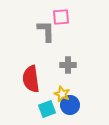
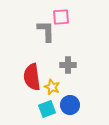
red semicircle: moved 1 px right, 2 px up
yellow star: moved 10 px left, 7 px up
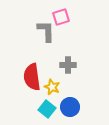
pink square: rotated 12 degrees counterclockwise
blue circle: moved 2 px down
cyan square: rotated 30 degrees counterclockwise
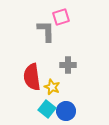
blue circle: moved 4 px left, 4 px down
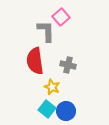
pink square: rotated 24 degrees counterclockwise
gray cross: rotated 14 degrees clockwise
red semicircle: moved 3 px right, 16 px up
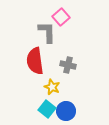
gray L-shape: moved 1 px right, 1 px down
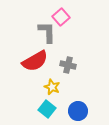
red semicircle: rotated 112 degrees counterclockwise
blue circle: moved 12 px right
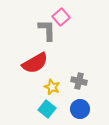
gray L-shape: moved 2 px up
red semicircle: moved 2 px down
gray cross: moved 11 px right, 16 px down
blue circle: moved 2 px right, 2 px up
